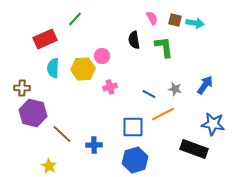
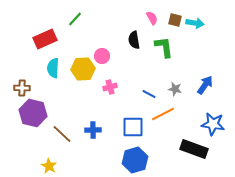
blue cross: moved 1 px left, 15 px up
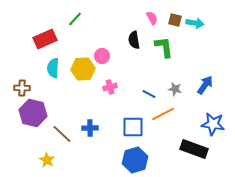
blue cross: moved 3 px left, 2 px up
yellow star: moved 2 px left, 6 px up
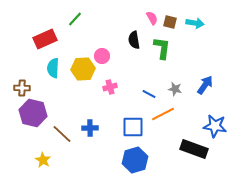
brown square: moved 5 px left, 2 px down
green L-shape: moved 2 px left, 1 px down; rotated 15 degrees clockwise
blue star: moved 2 px right, 2 px down
yellow star: moved 4 px left
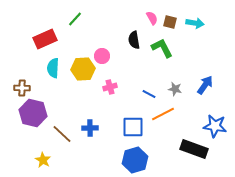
green L-shape: rotated 35 degrees counterclockwise
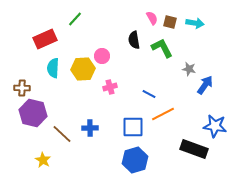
gray star: moved 14 px right, 20 px up
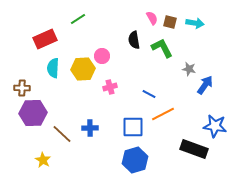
green line: moved 3 px right; rotated 14 degrees clockwise
purple hexagon: rotated 16 degrees counterclockwise
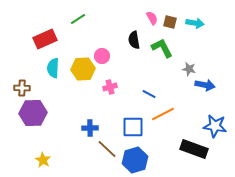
blue arrow: rotated 66 degrees clockwise
brown line: moved 45 px right, 15 px down
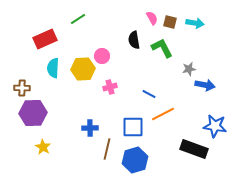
gray star: rotated 24 degrees counterclockwise
brown line: rotated 60 degrees clockwise
yellow star: moved 13 px up
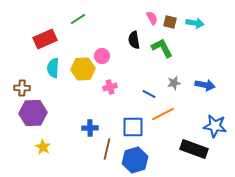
gray star: moved 15 px left, 14 px down
